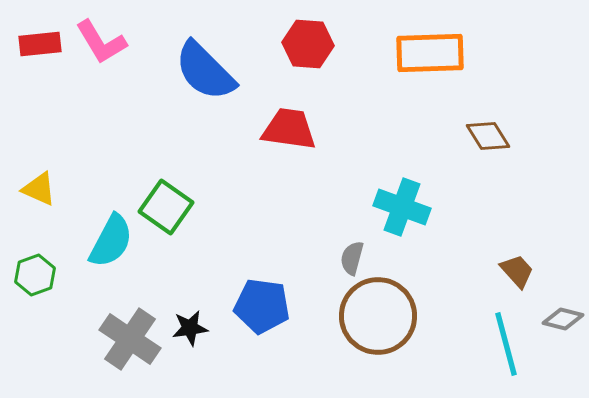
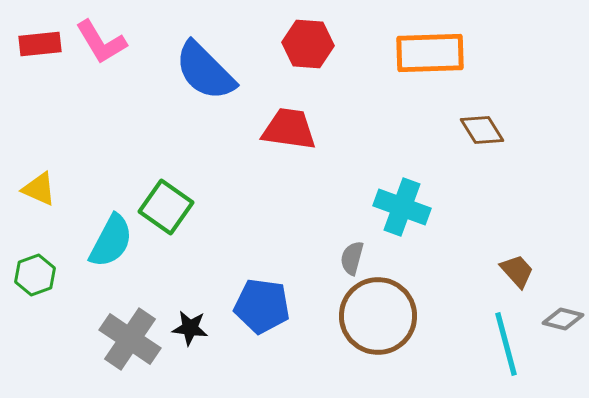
brown diamond: moved 6 px left, 6 px up
black star: rotated 15 degrees clockwise
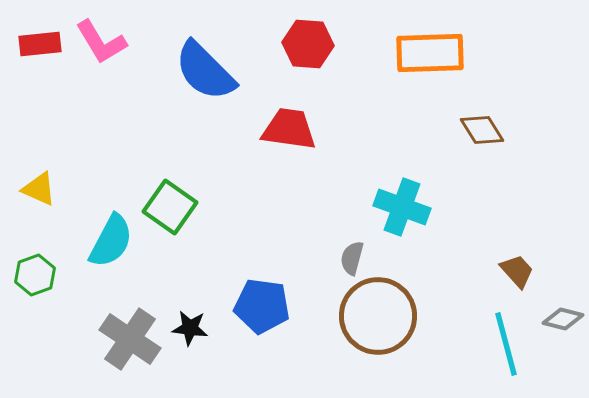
green square: moved 4 px right
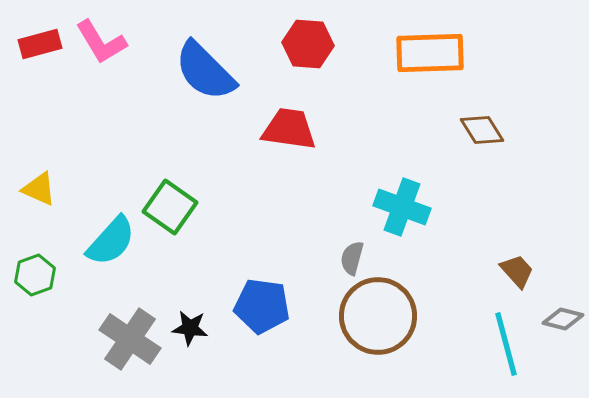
red rectangle: rotated 9 degrees counterclockwise
cyan semicircle: rotated 14 degrees clockwise
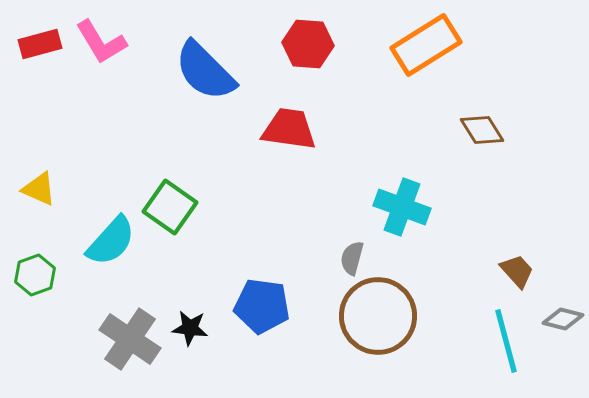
orange rectangle: moved 4 px left, 8 px up; rotated 30 degrees counterclockwise
cyan line: moved 3 px up
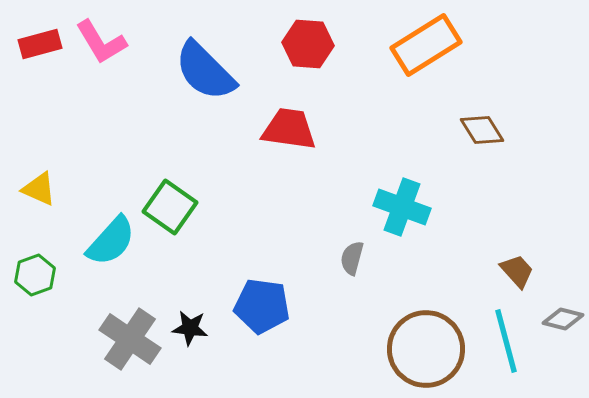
brown circle: moved 48 px right, 33 px down
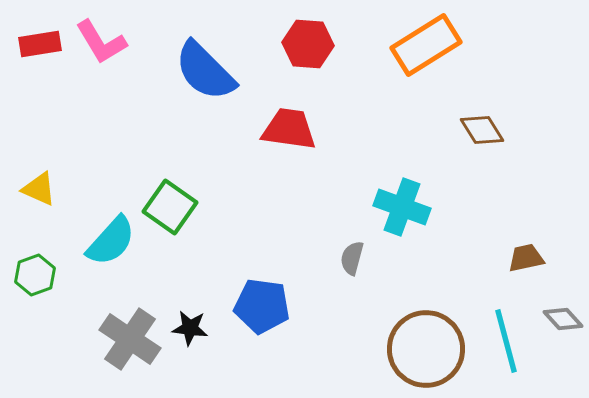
red rectangle: rotated 6 degrees clockwise
brown trapezoid: moved 9 px right, 13 px up; rotated 60 degrees counterclockwise
gray diamond: rotated 33 degrees clockwise
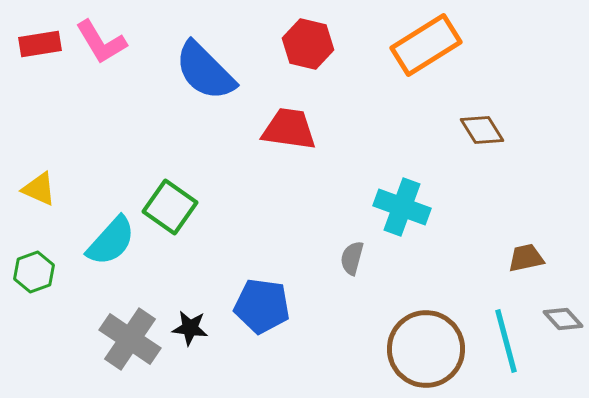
red hexagon: rotated 9 degrees clockwise
green hexagon: moved 1 px left, 3 px up
